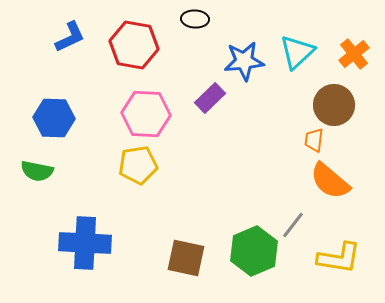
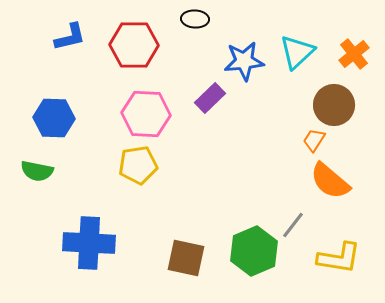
blue L-shape: rotated 12 degrees clockwise
red hexagon: rotated 9 degrees counterclockwise
orange trapezoid: rotated 25 degrees clockwise
blue cross: moved 4 px right
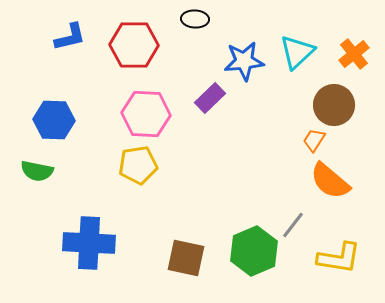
blue hexagon: moved 2 px down
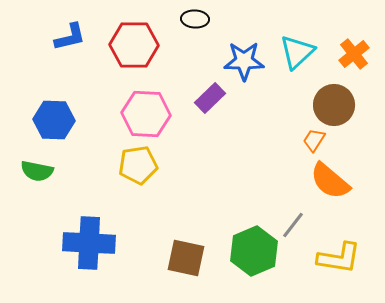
blue star: rotated 6 degrees clockwise
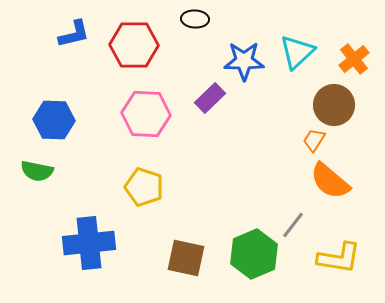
blue L-shape: moved 4 px right, 3 px up
orange cross: moved 5 px down
yellow pentagon: moved 6 px right, 22 px down; rotated 27 degrees clockwise
blue cross: rotated 9 degrees counterclockwise
green hexagon: moved 3 px down
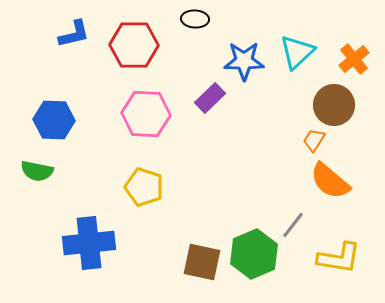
brown square: moved 16 px right, 4 px down
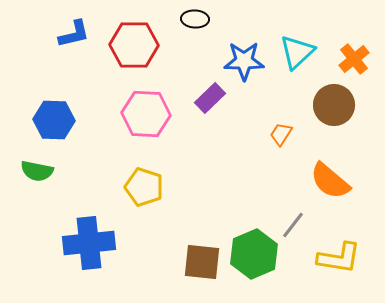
orange trapezoid: moved 33 px left, 6 px up
brown square: rotated 6 degrees counterclockwise
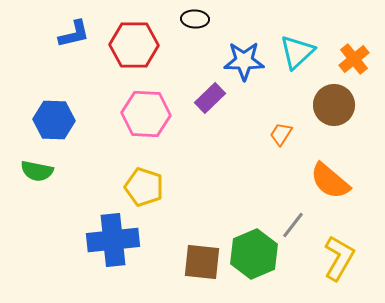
blue cross: moved 24 px right, 3 px up
yellow L-shape: rotated 69 degrees counterclockwise
